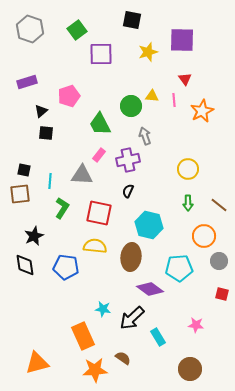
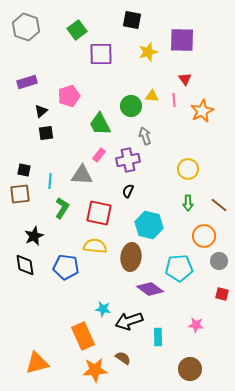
gray hexagon at (30, 29): moved 4 px left, 2 px up
black square at (46, 133): rotated 14 degrees counterclockwise
black arrow at (132, 318): moved 3 px left, 3 px down; rotated 24 degrees clockwise
cyan rectangle at (158, 337): rotated 30 degrees clockwise
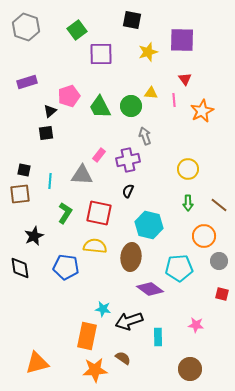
yellow triangle at (152, 96): moved 1 px left, 3 px up
black triangle at (41, 111): moved 9 px right
green trapezoid at (100, 124): moved 17 px up
green L-shape at (62, 208): moved 3 px right, 5 px down
black diamond at (25, 265): moved 5 px left, 3 px down
orange rectangle at (83, 336): moved 4 px right; rotated 36 degrees clockwise
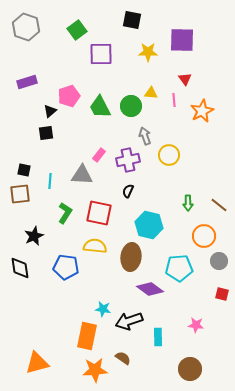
yellow star at (148, 52): rotated 18 degrees clockwise
yellow circle at (188, 169): moved 19 px left, 14 px up
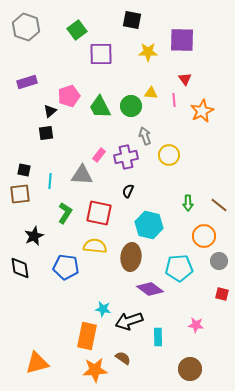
purple cross at (128, 160): moved 2 px left, 3 px up
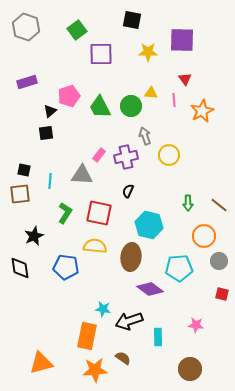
orange triangle at (37, 363): moved 4 px right
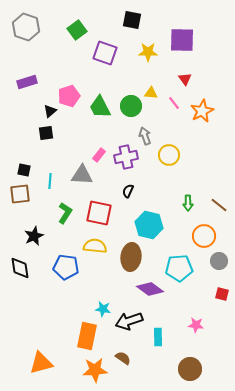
purple square at (101, 54): moved 4 px right, 1 px up; rotated 20 degrees clockwise
pink line at (174, 100): moved 3 px down; rotated 32 degrees counterclockwise
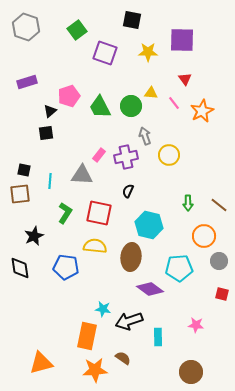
brown circle at (190, 369): moved 1 px right, 3 px down
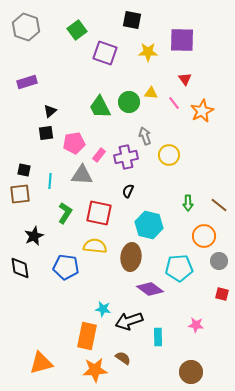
pink pentagon at (69, 96): moved 5 px right, 47 px down; rotated 10 degrees clockwise
green circle at (131, 106): moved 2 px left, 4 px up
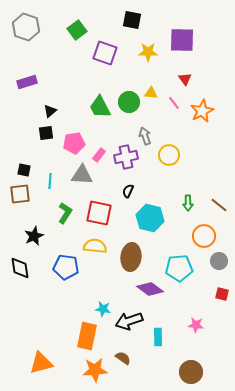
cyan hexagon at (149, 225): moved 1 px right, 7 px up
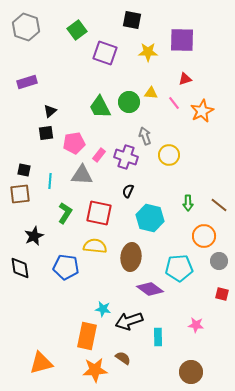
red triangle at (185, 79): rotated 48 degrees clockwise
purple cross at (126, 157): rotated 30 degrees clockwise
